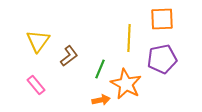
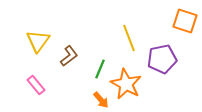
orange square: moved 23 px right, 2 px down; rotated 20 degrees clockwise
yellow line: rotated 24 degrees counterclockwise
orange arrow: rotated 60 degrees clockwise
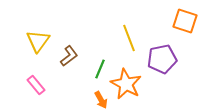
orange arrow: rotated 12 degrees clockwise
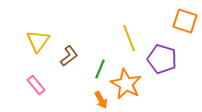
purple pentagon: rotated 28 degrees clockwise
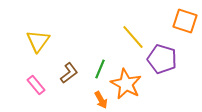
yellow line: moved 4 px right, 1 px up; rotated 20 degrees counterclockwise
brown L-shape: moved 17 px down
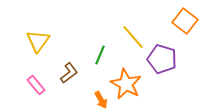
orange square: rotated 20 degrees clockwise
green line: moved 14 px up
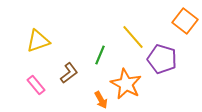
yellow triangle: rotated 35 degrees clockwise
